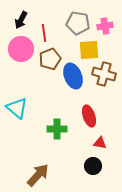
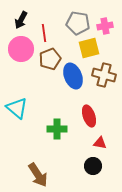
yellow square: moved 2 px up; rotated 10 degrees counterclockwise
brown cross: moved 1 px down
brown arrow: rotated 105 degrees clockwise
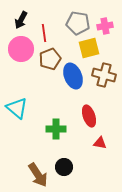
green cross: moved 1 px left
black circle: moved 29 px left, 1 px down
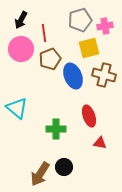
gray pentagon: moved 2 px right, 3 px up; rotated 25 degrees counterclockwise
brown arrow: moved 2 px right, 1 px up; rotated 65 degrees clockwise
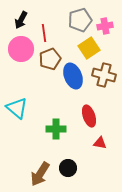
yellow square: rotated 20 degrees counterclockwise
black circle: moved 4 px right, 1 px down
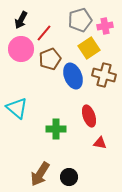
red line: rotated 48 degrees clockwise
black circle: moved 1 px right, 9 px down
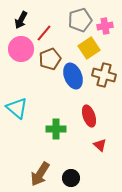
red triangle: moved 2 px down; rotated 32 degrees clockwise
black circle: moved 2 px right, 1 px down
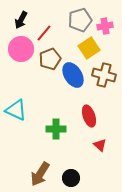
blue ellipse: moved 1 px up; rotated 10 degrees counterclockwise
cyan triangle: moved 1 px left, 2 px down; rotated 15 degrees counterclockwise
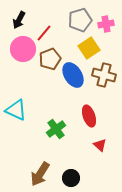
black arrow: moved 2 px left
pink cross: moved 1 px right, 2 px up
pink circle: moved 2 px right
green cross: rotated 36 degrees counterclockwise
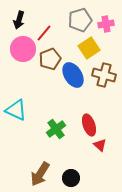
black arrow: rotated 12 degrees counterclockwise
red ellipse: moved 9 px down
